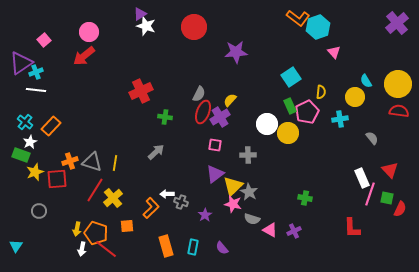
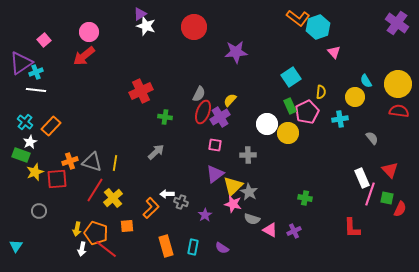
purple cross at (397, 23): rotated 15 degrees counterclockwise
purple semicircle at (222, 248): rotated 16 degrees counterclockwise
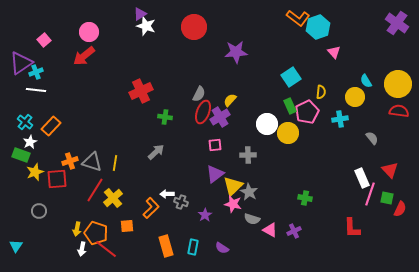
pink square at (215, 145): rotated 16 degrees counterclockwise
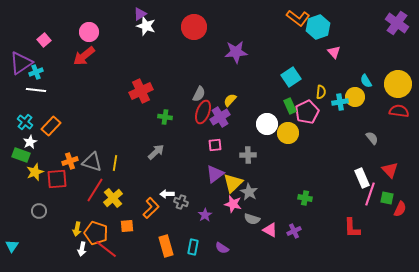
cyan cross at (340, 119): moved 17 px up
yellow triangle at (233, 186): moved 3 px up
cyan triangle at (16, 246): moved 4 px left
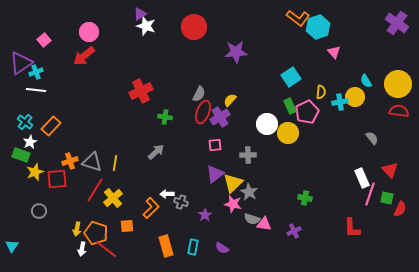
pink triangle at (270, 230): moved 6 px left, 6 px up; rotated 21 degrees counterclockwise
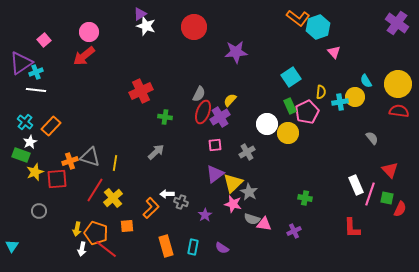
gray cross at (248, 155): moved 1 px left, 3 px up; rotated 28 degrees counterclockwise
gray triangle at (92, 162): moved 2 px left, 5 px up
white rectangle at (362, 178): moved 6 px left, 7 px down
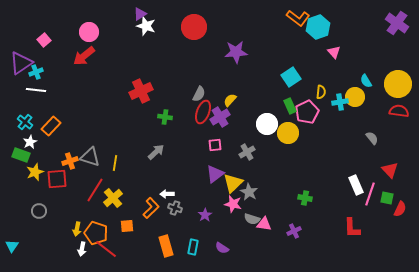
gray cross at (181, 202): moved 6 px left, 6 px down
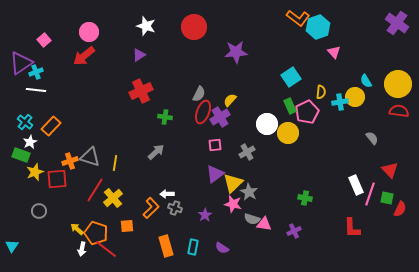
purple triangle at (140, 14): moved 1 px left, 41 px down
yellow arrow at (77, 229): rotated 120 degrees clockwise
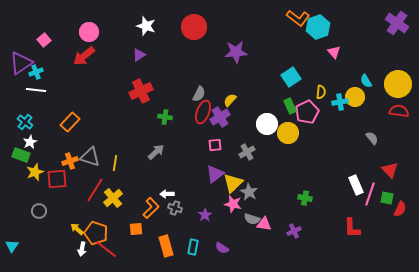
orange rectangle at (51, 126): moved 19 px right, 4 px up
orange square at (127, 226): moved 9 px right, 3 px down
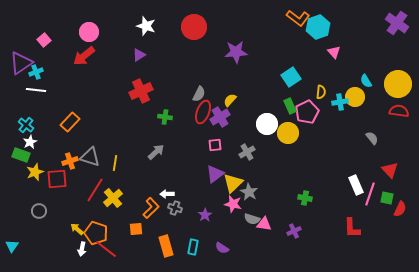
cyan cross at (25, 122): moved 1 px right, 3 px down
